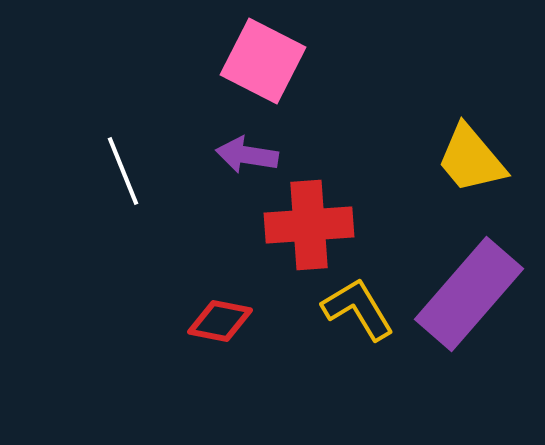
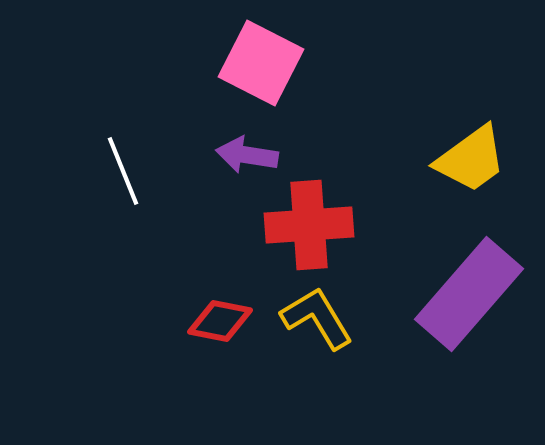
pink square: moved 2 px left, 2 px down
yellow trapezoid: rotated 86 degrees counterclockwise
yellow L-shape: moved 41 px left, 9 px down
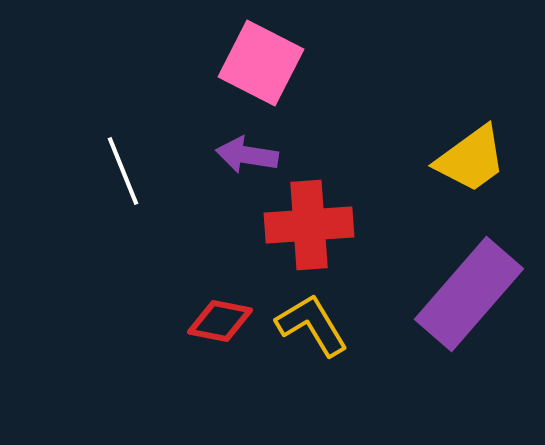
yellow L-shape: moved 5 px left, 7 px down
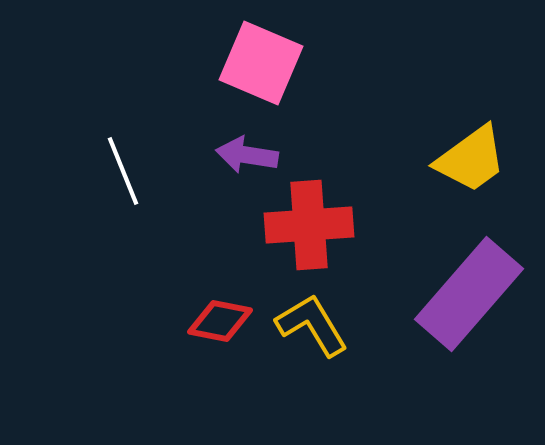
pink square: rotated 4 degrees counterclockwise
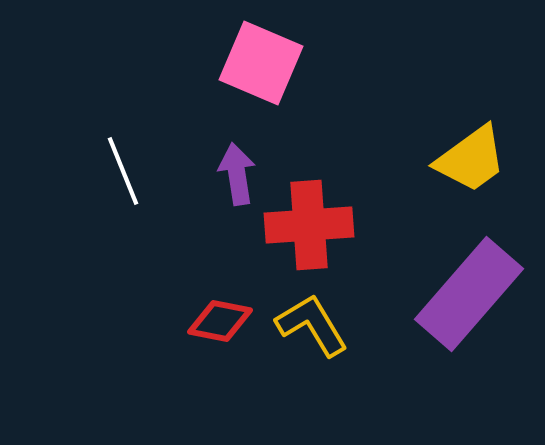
purple arrow: moved 10 px left, 19 px down; rotated 72 degrees clockwise
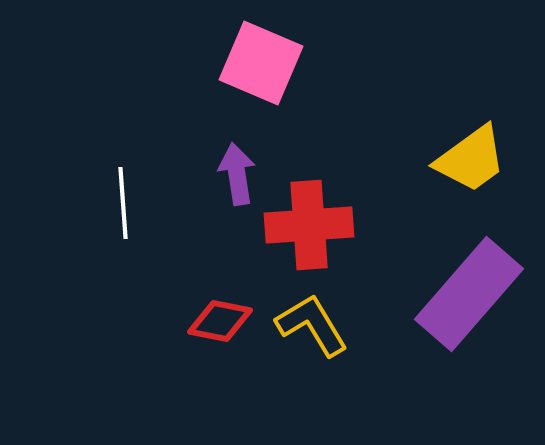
white line: moved 32 px down; rotated 18 degrees clockwise
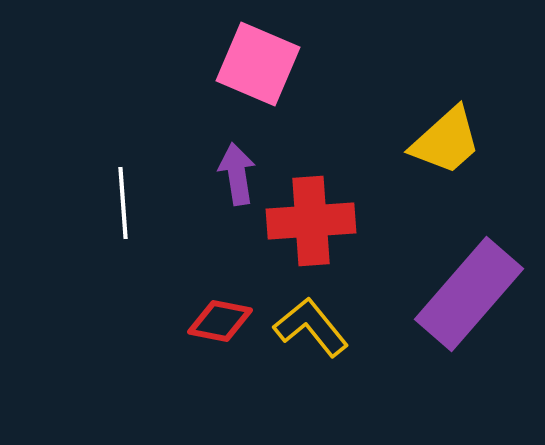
pink square: moved 3 px left, 1 px down
yellow trapezoid: moved 25 px left, 18 px up; rotated 6 degrees counterclockwise
red cross: moved 2 px right, 4 px up
yellow L-shape: moved 1 px left, 2 px down; rotated 8 degrees counterclockwise
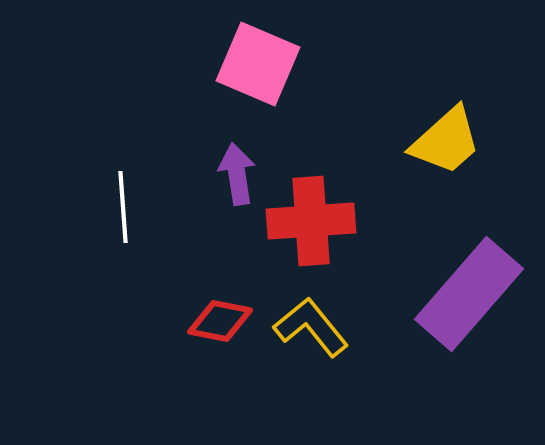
white line: moved 4 px down
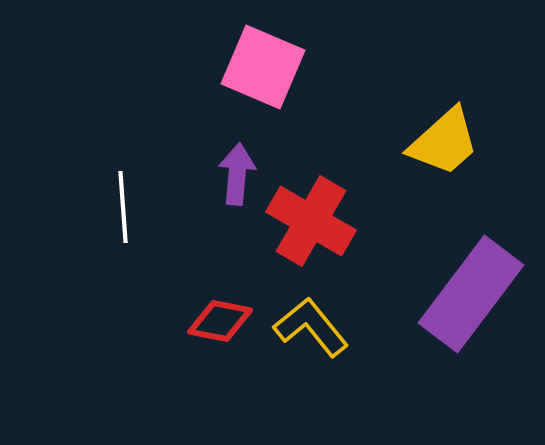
pink square: moved 5 px right, 3 px down
yellow trapezoid: moved 2 px left, 1 px down
purple arrow: rotated 14 degrees clockwise
red cross: rotated 34 degrees clockwise
purple rectangle: moved 2 px right; rotated 4 degrees counterclockwise
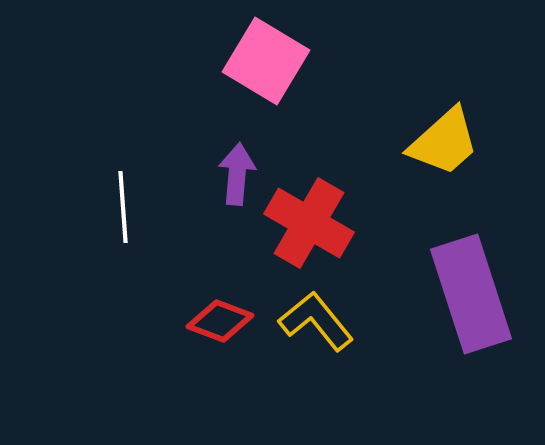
pink square: moved 3 px right, 6 px up; rotated 8 degrees clockwise
red cross: moved 2 px left, 2 px down
purple rectangle: rotated 55 degrees counterclockwise
red diamond: rotated 10 degrees clockwise
yellow L-shape: moved 5 px right, 6 px up
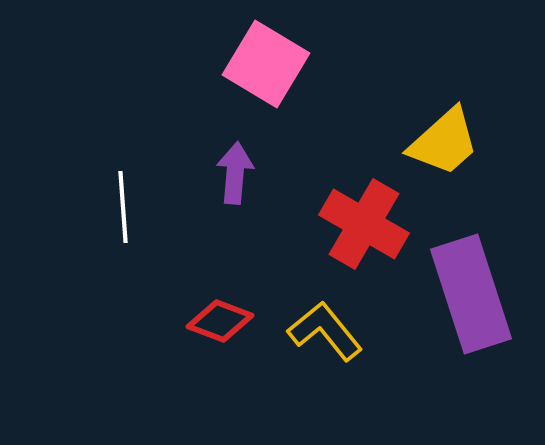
pink square: moved 3 px down
purple arrow: moved 2 px left, 1 px up
red cross: moved 55 px right, 1 px down
yellow L-shape: moved 9 px right, 10 px down
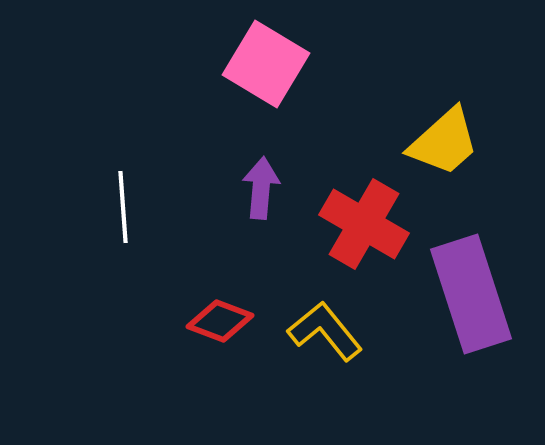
purple arrow: moved 26 px right, 15 px down
